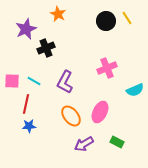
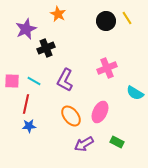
purple L-shape: moved 2 px up
cyan semicircle: moved 3 px down; rotated 54 degrees clockwise
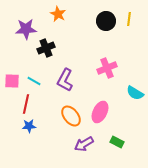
yellow line: moved 2 px right, 1 px down; rotated 40 degrees clockwise
purple star: rotated 20 degrees clockwise
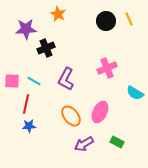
yellow line: rotated 32 degrees counterclockwise
purple L-shape: moved 1 px right, 1 px up
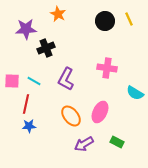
black circle: moved 1 px left
pink cross: rotated 30 degrees clockwise
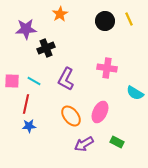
orange star: moved 2 px right; rotated 14 degrees clockwise
